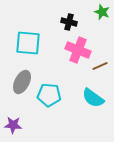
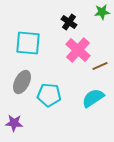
green star: rotated 28 degrees counterclockwise
black cross: rotated 21 degrees clockwise
pink cross: rotated 20 degrees clockwise
cyan semicircle: rotated 110 degrees clockwise
purple star: moved 1 px right, 2 px up
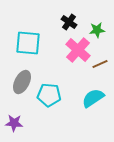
green star: moved 5 px left, 18 px down
brown line: moved 2 px up
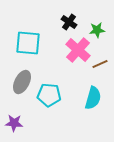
cyan semicircle: rotated 140 degrees clockwise
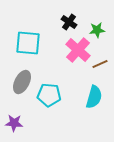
cyan semicircle: moved 1 px right, 1 px up
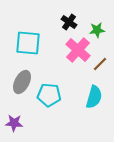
brown line: rotated 21 degrees counterclockwise
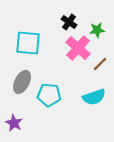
pink cross: moved 2 px up
cyan semicircle: rotated 55 degrees clockwise
purple star: rotated 24 degrees clockwise
